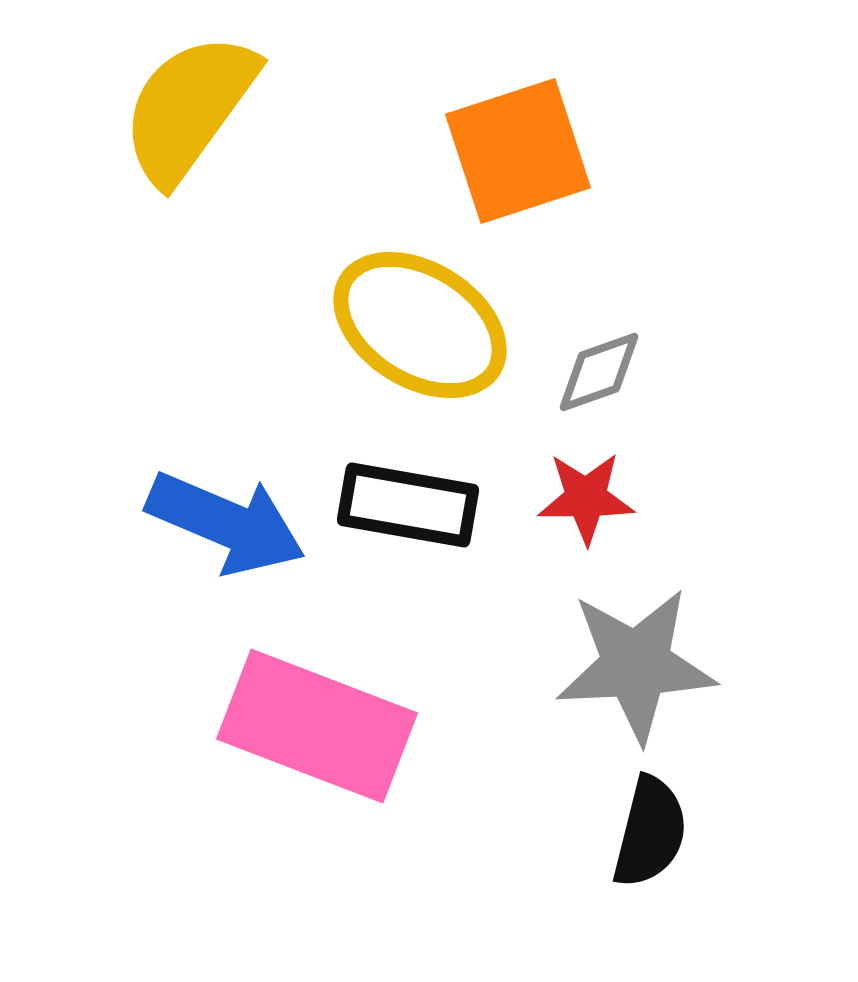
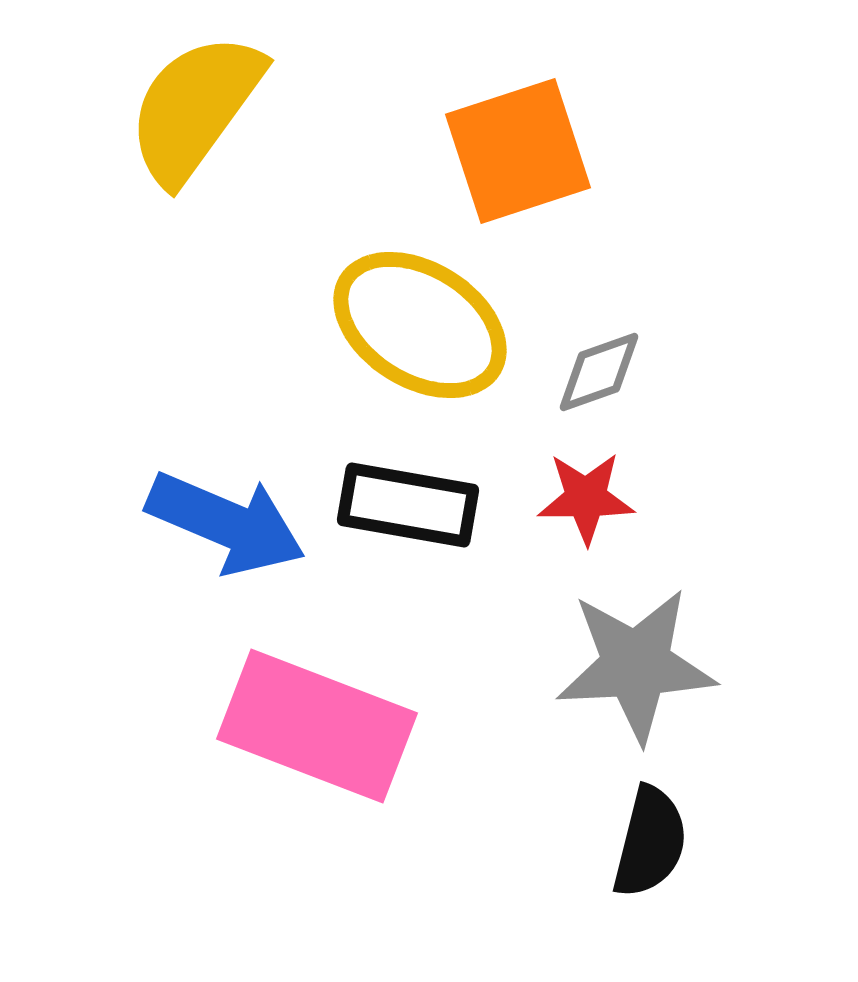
yellow semicircle: moved 6 px right
black semicircle: moved 10 px down
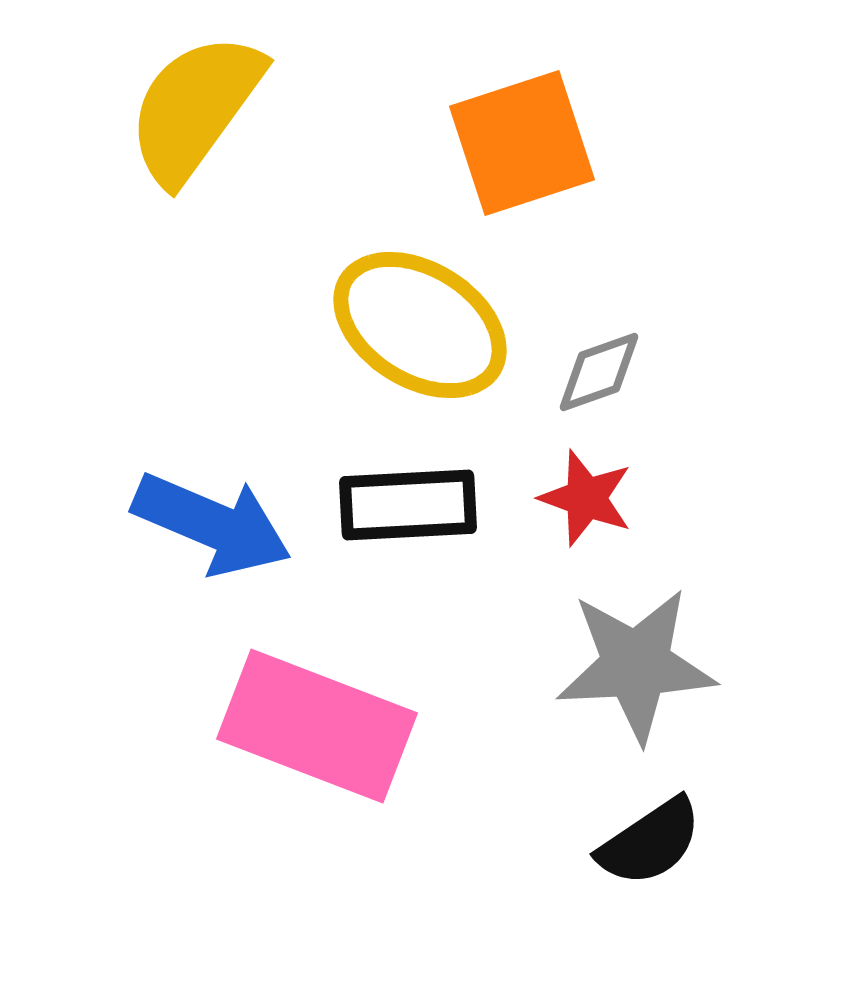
orange square: moved 4 px right, 8 px up
red star: rotated 20 degrees clockwise
black rectangle: rotated 13 degrees counterclockwise
blue arrow: moved 14 px left, 1 px down
black semicircle: rotated 42 degrees clockwise
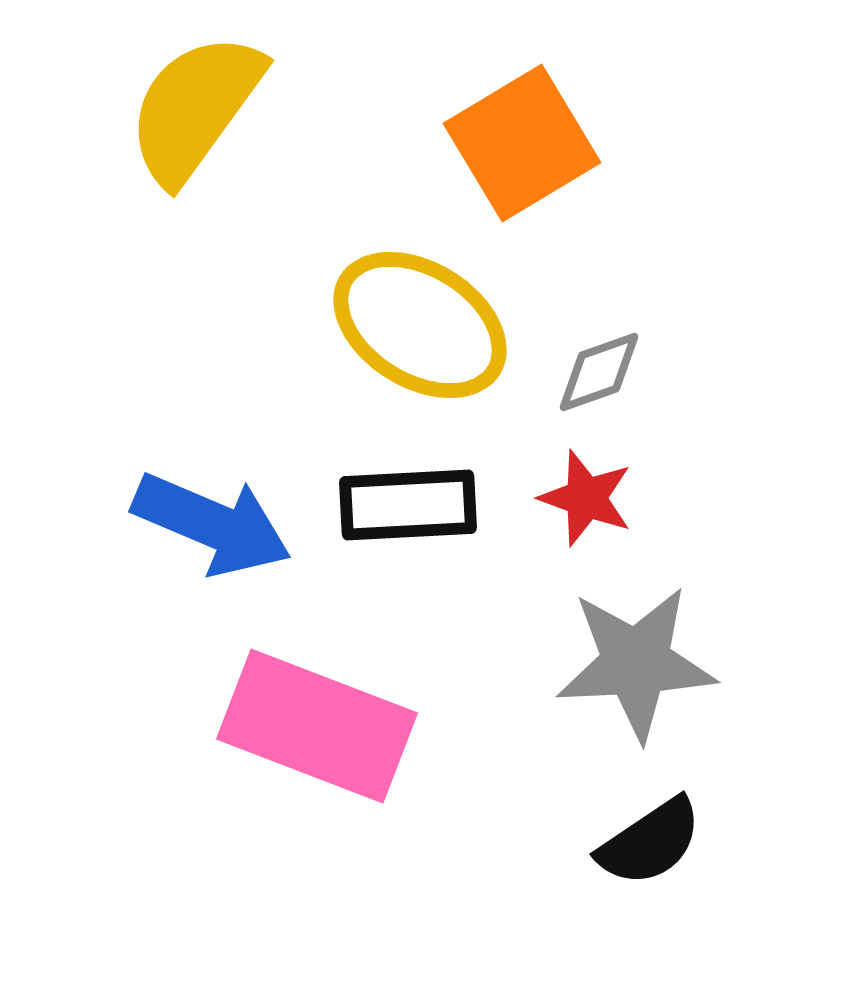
orange square: rotated 13 degrees counterclockwise
gray star: moved 2 px up
